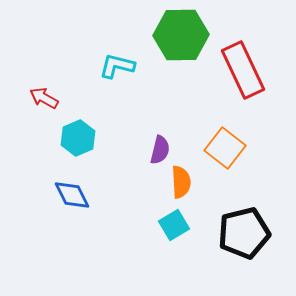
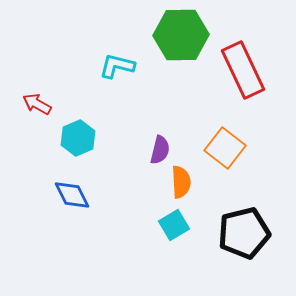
red arrow: moved 7 px left, 6 px down
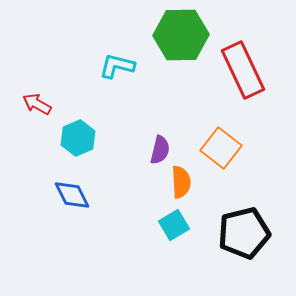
orange square: moved 4 px left
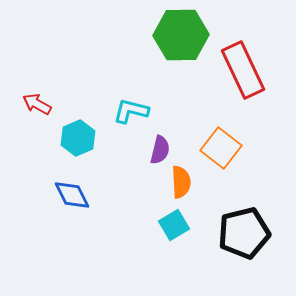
cyan L-shape: moved 14 px right, 45 px down
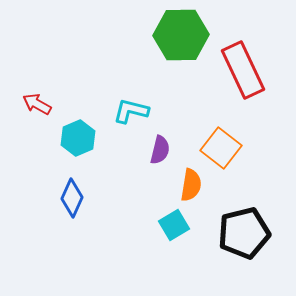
orange semicircle: moved 10 px right, 3 px down; rotated 12 degrees clockwise
blue diamond: moved 3 px down; rotated 51 degrees clockwise
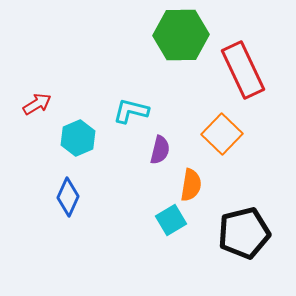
red arrow: rotated 120 degrees clockwise
orange square: moved 1 px right, 14 px up; rotated 6 degrees clockwise
blue diamond: moved 4 px left, 1 px up
cyan square: moved 3 px left, 5 px up
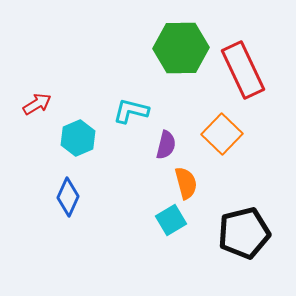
green hexagon: moved 13 px down
purple semicircle: moved 6 px right, 5 px up
orange semicircle: moved 5 px left, 2 px up; rotated 24 degrees counterclockwise
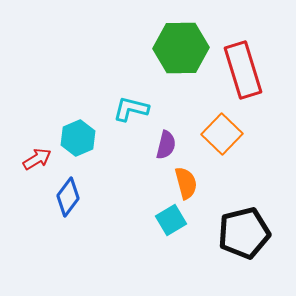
red rectangle: rotated 8 degrees clockwise
red arrow: moved 55 px down
cyan L-shape: moved 2 px up
blue diamond: rotated 12 degrees clockwise
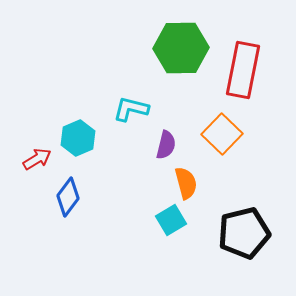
red rectangle: rotated 28 degrees clockwise
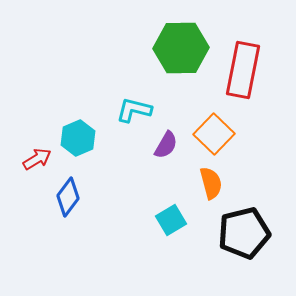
cyan L-shape: moved 3 px right, 1 px down
orange square: moved 8 px left
purple semicircle: rotated 16 degrees clockwise
orange semicircle: moved 25 px right
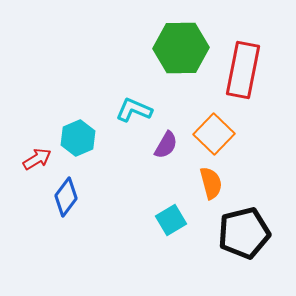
cyan L-shape: rotated 9 degrees clockwise
blue diamond: moved 2 px left
